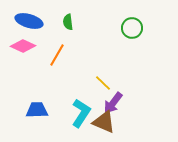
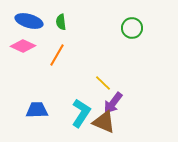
green semicircle: moved 7 px left
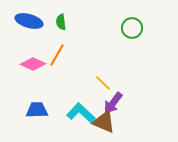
pink diamond: moved 10 px right, 18 px down
cyan L-shape: rotated 80 degrees counterclockwise
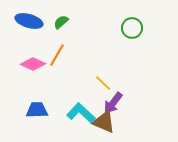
green semicircle: rotated 56 degrees clockwise
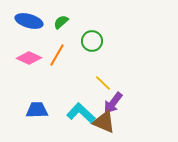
green circle: moved 40 px left, 13 px down
pink diamond: moved 4 px left, 6 px up
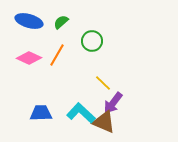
blue trapezoid: moved 4 px right, 3 px down
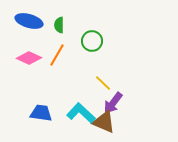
green semicircle: moved 2 px left, 3 px down; rotated 49 degrees counterclockwise
blue trapezoid: rotated 10 degrees clockwise
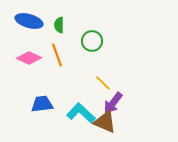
orange line: rotated 50 degrees counterclockwise
blue trapezoid: moved 1 px right, 9 px up; rotated 15 degrees counterclockwise
brown triangle: moved 1 px right
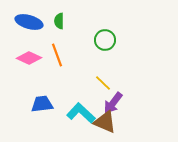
blue ellipse: moved 1 px down
green semicircle: moved 4 px up
green circle: moved 13 px right, 1 px up
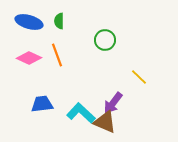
yellow line: moved 36 px right, 6 px up
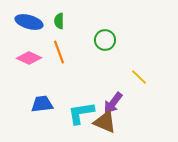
orange line: moved 2 px right, 3 px up
cyan L-shape: rotated 52 degrees counterclockwise
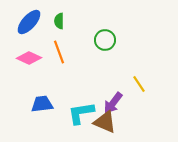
blue ellipse: rotated 64 degrees counterclockwise
yellow line: moved 7 px down; rotated 12 degrees clockwise
